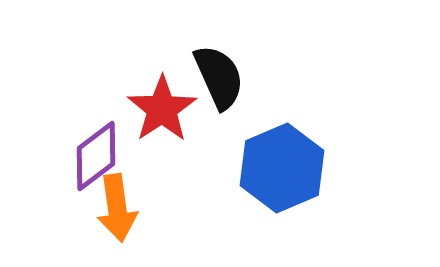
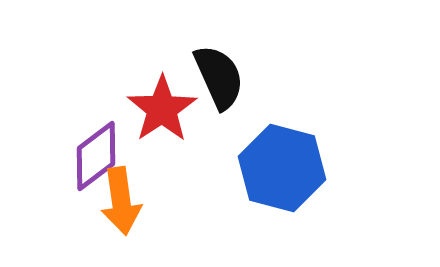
blue hexagon: rotated 22 degrees counterclockwise
orange arrow: moved 4 px right, 7 px up
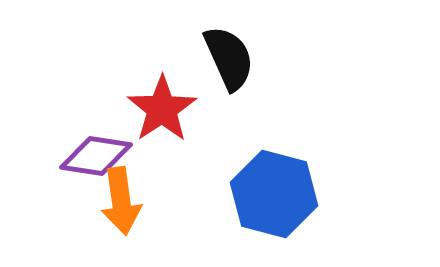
black semicircle: moved 10 px right, 19 px up
purple diamond: rotated 46 degrees clockwise
blue hexagon: moved 8 px left, 26 px down
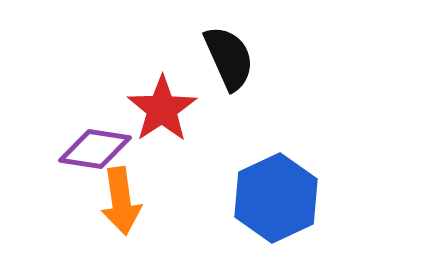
purple diamond: moved 1 px left, 7 px up
blue hexagon: moved 2 px right, 4 px down; rotated 20 degrees clockwise
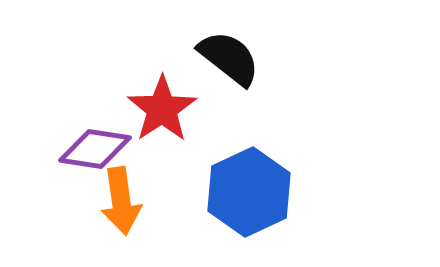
black semicircle: rotated 28 degrees counterclockwise
blue hexagon: moved 27 px left, 6 px up
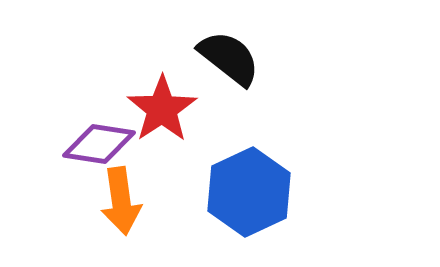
purple diamond: moved 4 px right, 5 px up
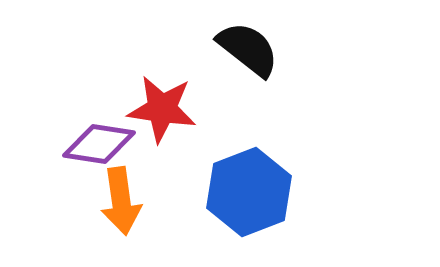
black semicircle: moved 19 px right, 9 px up
red star: rotated 30 degrees counterclockwise
blue hexagon: rotated 4 degrees clockwise
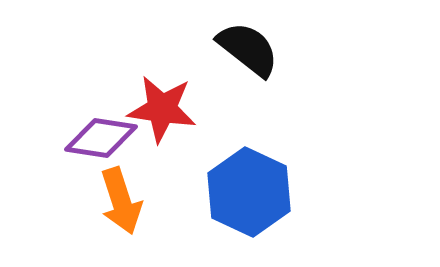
purple diamond: moved 2 px right, 6 px up
blue hexagon: rotated 14 degrees counterclockwise
orange arrow: rotated 10 degrees counterclockwise
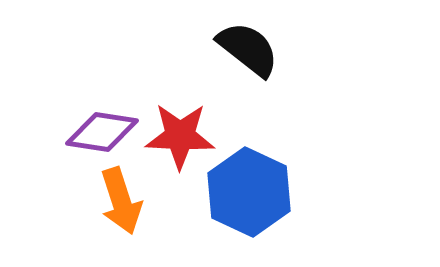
red star: moved 18 px right, 27 px down; rotated 6 degrees counterclockwise
purple diamond: moved 1 px right, 6 px up
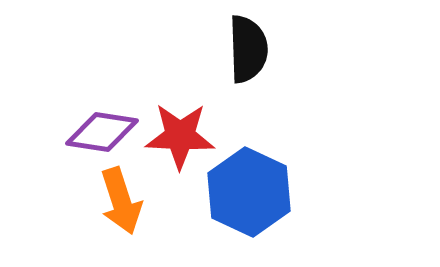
black semicircle: rotated 50 degrees clockwise
